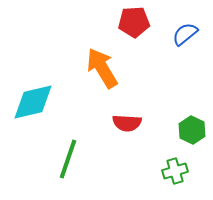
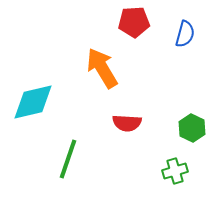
blue semicircle: rotated 144 degrees clockwise
green hexagon: moved 2 px up
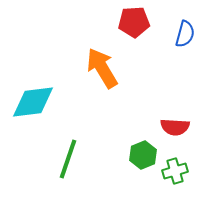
cyan diamond: rotated 6 degrees clockwise
red semicircle: moved 48 px right, 4 px down
green hexagon: moved 49 px left, 27 px down; rotated 12 degrees clockwise
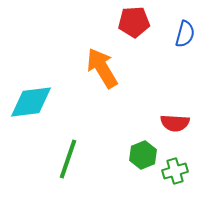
cyan diamond: moved 2 px left
red semicircle: moved 4 px up
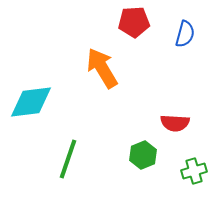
green cross: moved 19 px right
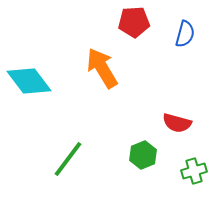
cyan diamond: moved 2 px left, 21 px up; rotated 60 degrees clockwise
red semicircle: moved 2 px right; rotated 12 degrees clockwise
green line: rotated 18 degrees clockwise
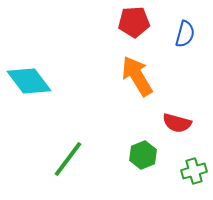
orange arrow: moved 35 px right, 8 px down
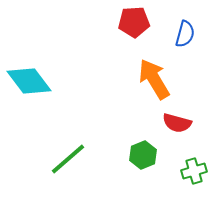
orange arrow: moved 17 px right, 3 px down
green line: rotated 12 degrees clockwise
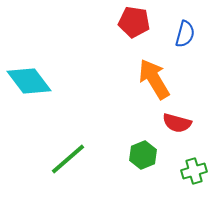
red pentagon: rotated 12 degrees clockwise
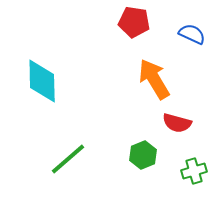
blue semicircle: moved 7 px right; rotated 80 degrees counterclockwise
cyan diamond: moved 13 px right; rotated 36 degrees clockwise
